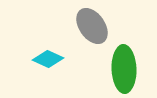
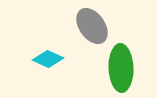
green ellipse: moved 3 px left, 1 px up
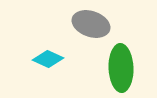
gray ellipse: moved 1 px left, 2 px up; rotated 36 degrees counterclockwise
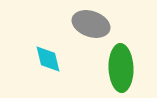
cyan diamond: rotated 52 degrees clockwise
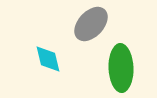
gray ellipse: rotated 66 degrees counterclockwise
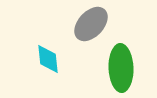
cyan diamond: rotated 8 degrees clockwise
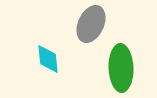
gray ellipse: rotated 18 degrees counterclockwise
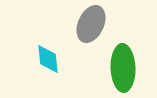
green ellipse: moved 2 px right
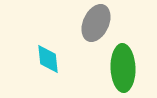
gray ellipse: moved 5 px right, 1 px up
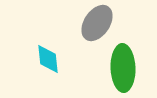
gray ellipse: moved 1 px right; rotated 9 degrees clockwise
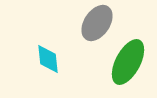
green ellipse: moved 5 px right, 6 px up; rotated 30 degrees clockwise
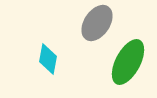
cyan diamond: rotated 16 degrees clockwise
